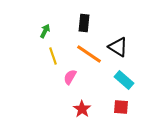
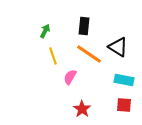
black rectangle: moved 3 px down
cyan rectangle: rotated 30 degrees counterclockwise
red square: moved 3 px right, 2 px up
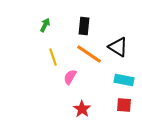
green arrow: moved 6 px up
yellow line: moved 1 px down
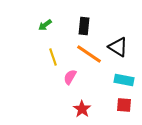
green arrow: rotated 152 degrees counterclockwise
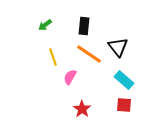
black triangle: rotated 20 degrees clockwise
cyan rectangle: rotated 30 degrees clockwise
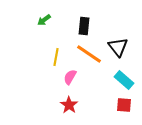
green arrow: moved 1 px left, 5 px up
yellow line: moved 3 px right; rotated 30 degrees clockwise
red star: moved 13 px left, 4 px up
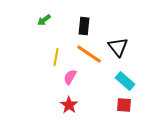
cyan rectangle: moved 1 px right, 1 px down
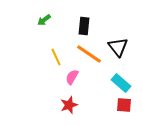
yellow line: rotated 36 degrees counterclockwise
pink semicircle: moved 2 px right
cyan rectangle: moved 4 px left, 2 px down
red star: rotated 18 degrees clockwise
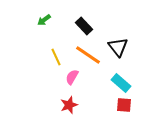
black rectangle: rotated 48 degrees counterclockwise
orange line: moved 1 px left, 1 px down
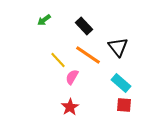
yellow line: moved 2 px right, 3 px down; rotated 18 degrees counterclockwise
red star: moved 1 px right, 2 px down; rotated 12 degrees counterclockwise
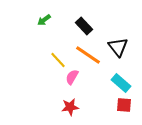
red star: rotated 24 degrees clockwise
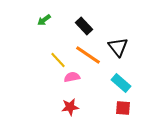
pink semicircle: rotated 49 degrees clockwise
red square: moved 1 px left, 3 px down
